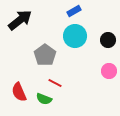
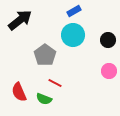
cyan circle: moved 2 px left, 1 px up
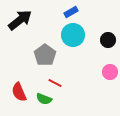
blue rectangle: moved 3 px left, 1 px down
pink circle: moved 1 px right, 1 px down
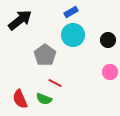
red semicircle: moved 1 px right, 7 px down
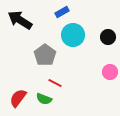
blue rectangle: moved 9 px left
black arrow: rotated 110 degrees counterclockwise
black circle: moved 3 px up
red semicircle: moved 2 px left, 1 px up; rotated 60 degrees clockwise
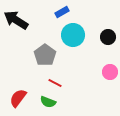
black arrow: moved 4 px left
green semicircle: moved 4 px right, 3 px down
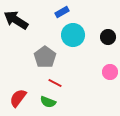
gray pentagon: moved 2 px down
